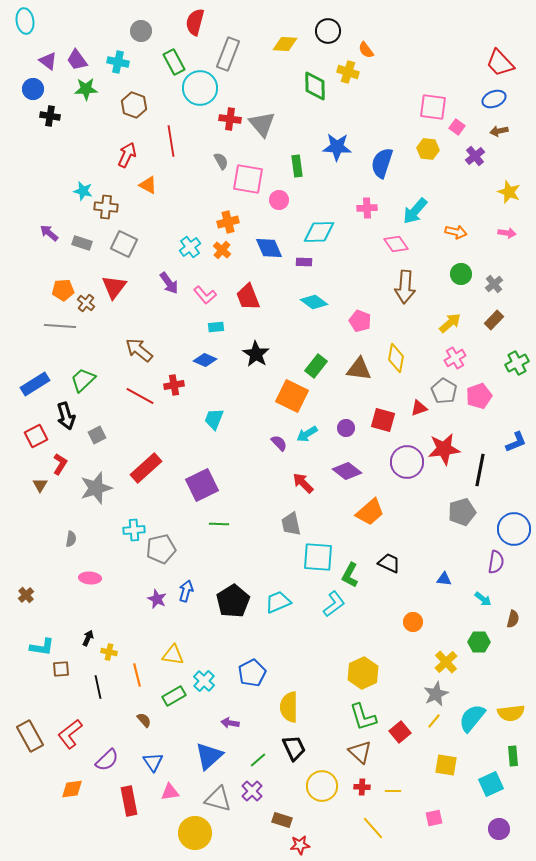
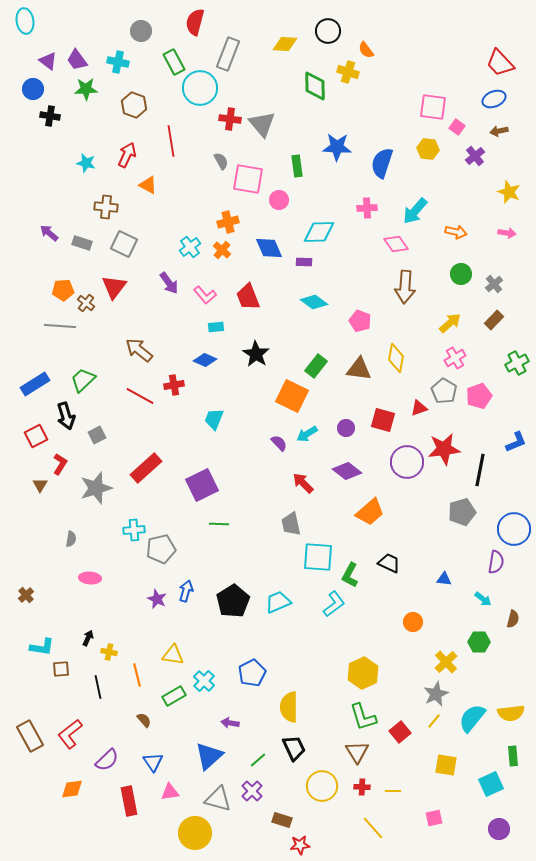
cyan star at (83, 191): moved 3 px right, 28 px up
brown triangle at (360, 752): moved 3 px left; rotated 15 degrees clockwise
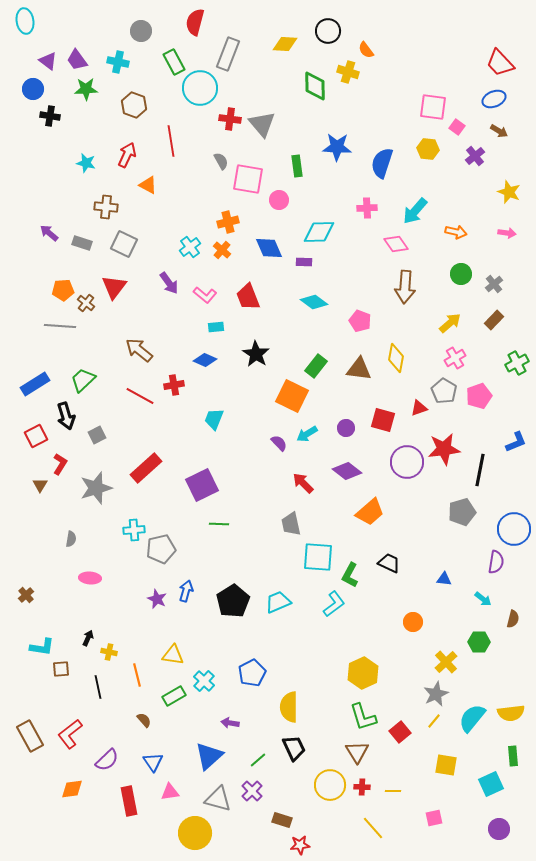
brown arrow at (499, 131): rotated 138 degrees counterclockwise
pink L-shape at (205, 295): rotated 10 degrees counterclockwise
yellow circle at (322, 786): moved 8 px right, 1 px up
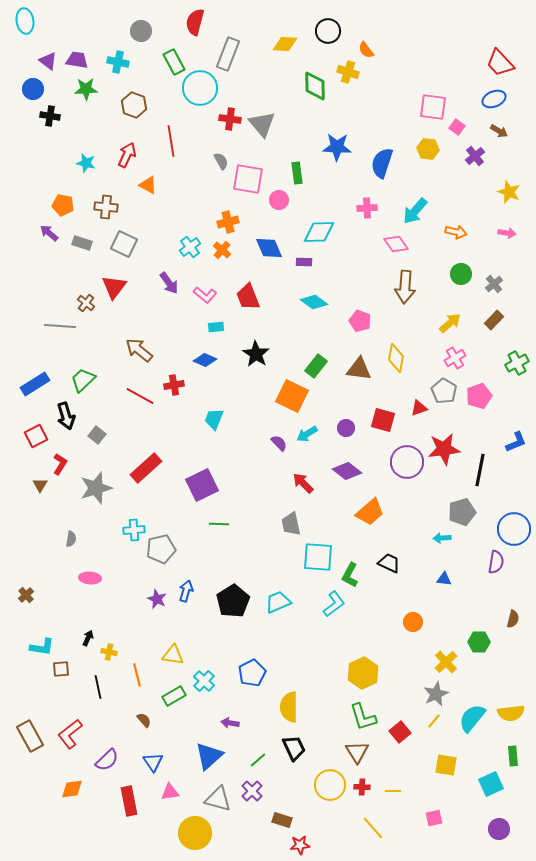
purple trapezoid at (77, 60): rotated 135 degrees clockwise
green rectangle at (297, 166): moved 7 px down
orange pentagon at (63, 290): moved 85 px up; rotated 15 degrees clockwise
gray square at (97, 435): rotated 24 degrees counterclockwise
cyan arrow at (483, 599): moved 41 px left, 61 px up; rotated 138 degrees clockwise
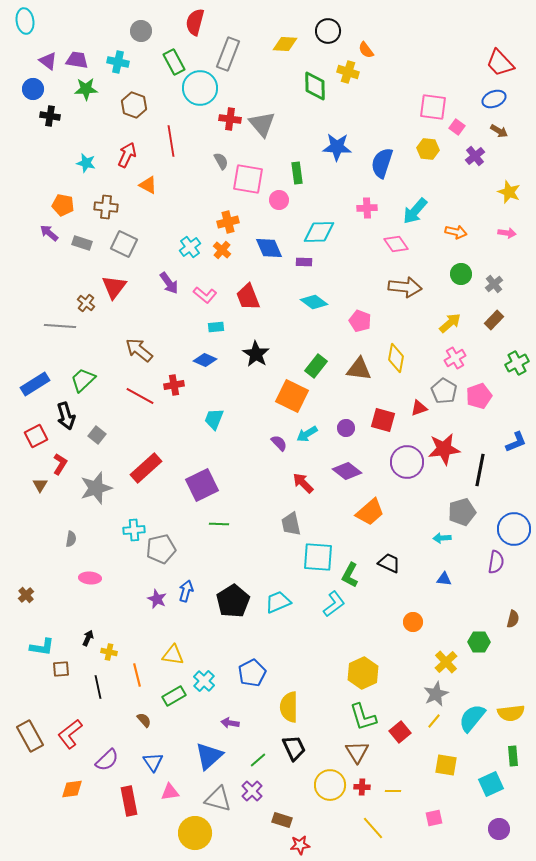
brown arrow at (405, 287): rotated 88 degrees counterclockwise
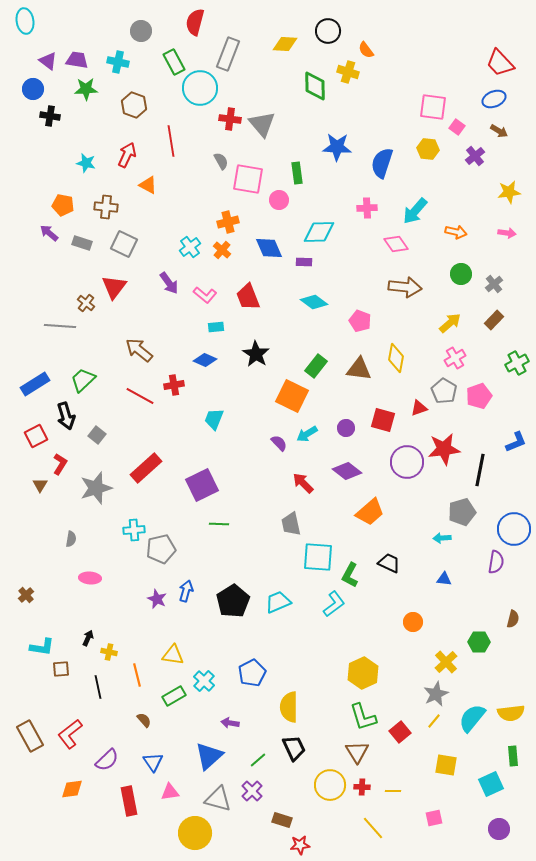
yellow star at (509, 192): rotated 30 degrees counterclockwise
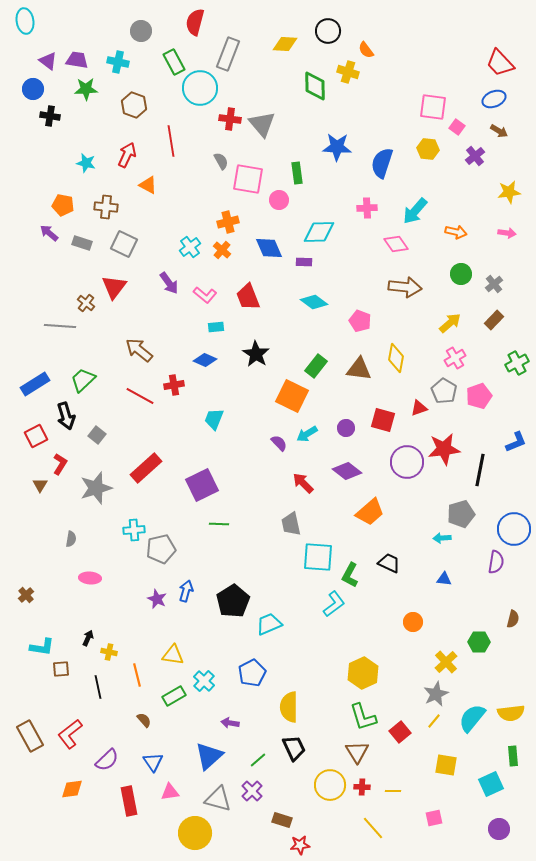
gray pentagon at (462, 512): moved 1 px left, 2 px down
cyan trapezoid at (278, 602): moved 9 px left, 22 px down
